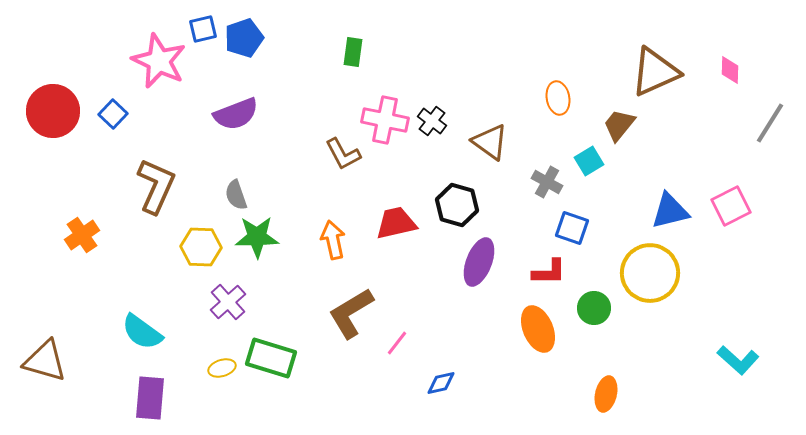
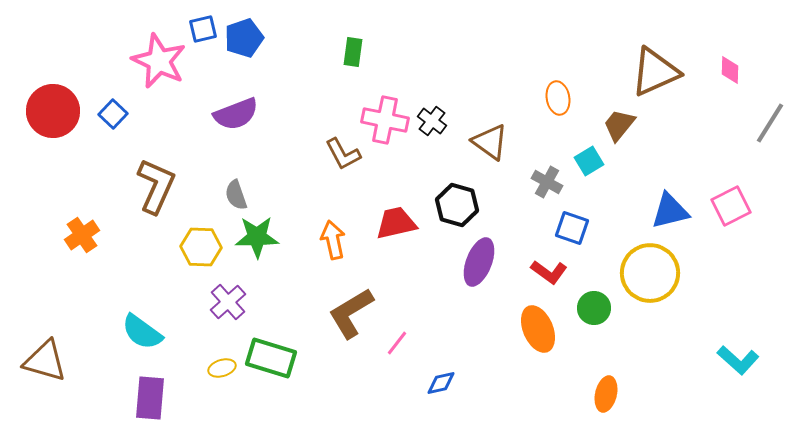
red L-shape at (549, 272): rotated 36 degrees clockwise
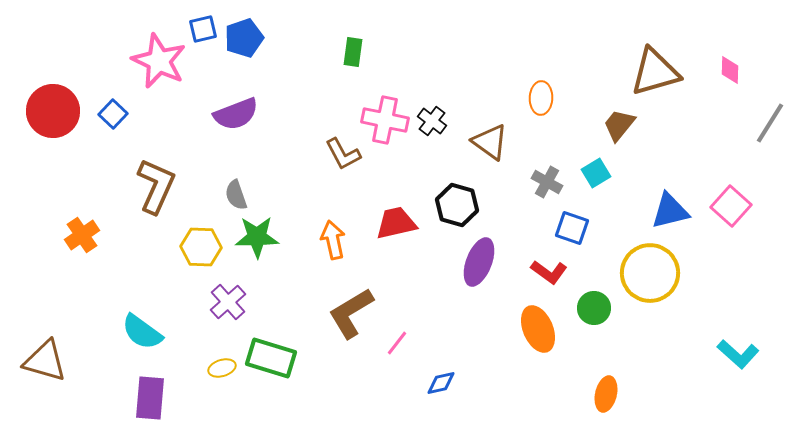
brown triangle at (655, 72): rotated 8 degrees clockwise
orange ellipse at (558, 98): moved 17 px left; rotated 12 degrees clockwise
cyan square at (589, 161): moved 7 px right, 12 px down
pink square at (731, 206): rotated 21 degrees counterclockwise
cyan L-shape at (738, 360): moved 6 px up
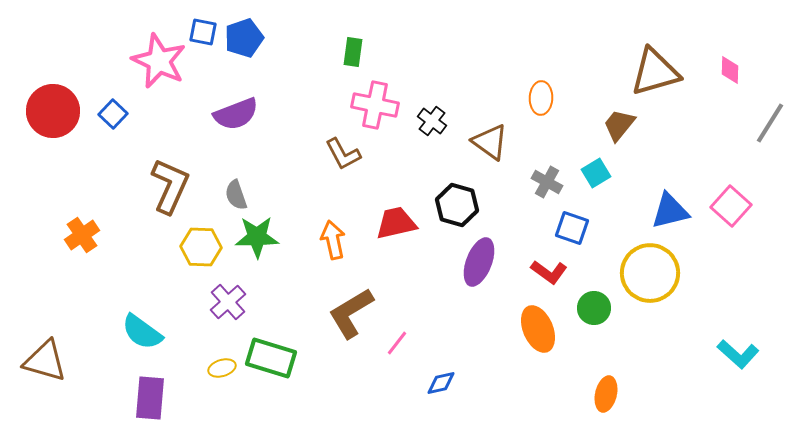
blue square at (203, 29): moved 3 px down; rotated 24 degrees clockwise
pink cross at (385, 120): moved 10 px left, 15 px up
brown L-shape at (156, 186): moved 14 px right
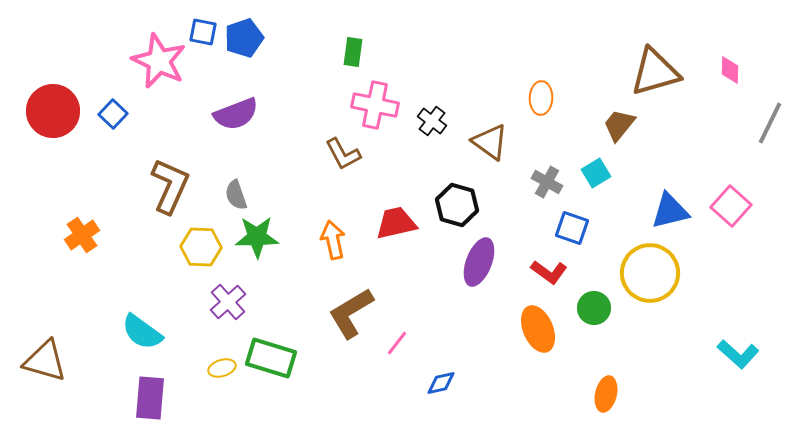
gray line at (770, 123): rotated 6 degrees counterclockwise
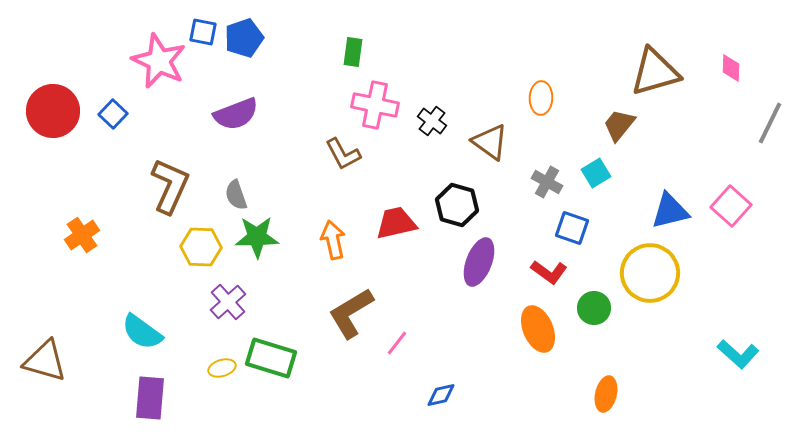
pink diamond at (730, 70): moved 1 px right, 2 px up
blue diamond at (441, 383): moved 12 px down
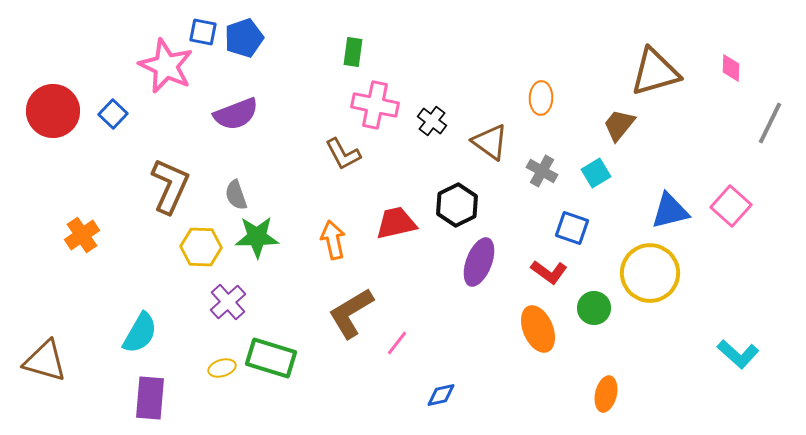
pink star at (159, 61): moved 7 px right, 5 px down
gray cross at (547, 182): moved 5 px left, 11 px up
black hexagon at (457, 205): rotated 18 degrees clockwise
cyan semicircle at (142, 332): moved 2 px left, 1 px down; rotated 96 degrees counterclockwise
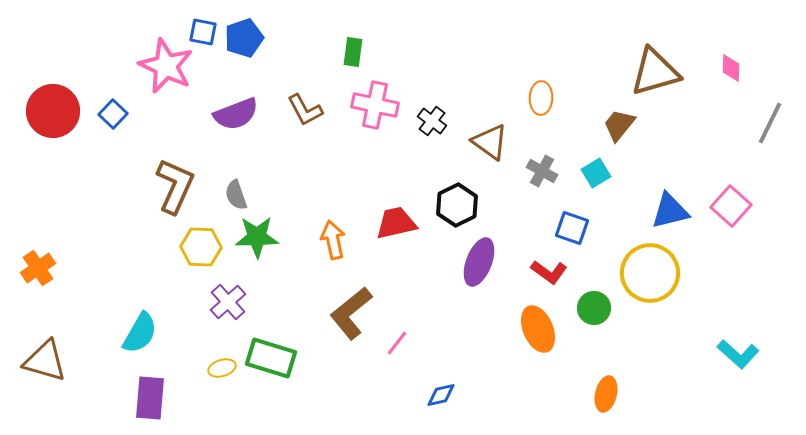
brown L-shape at (343, 154): moved 38 px left, 44 px up
brown L-shape at (170, 186): moved 5 px right
orange cross at (82, 235): moved 44 px left, 33 px down
brown L-shape at (351, 313): rotated 8 degrees counterclockwise
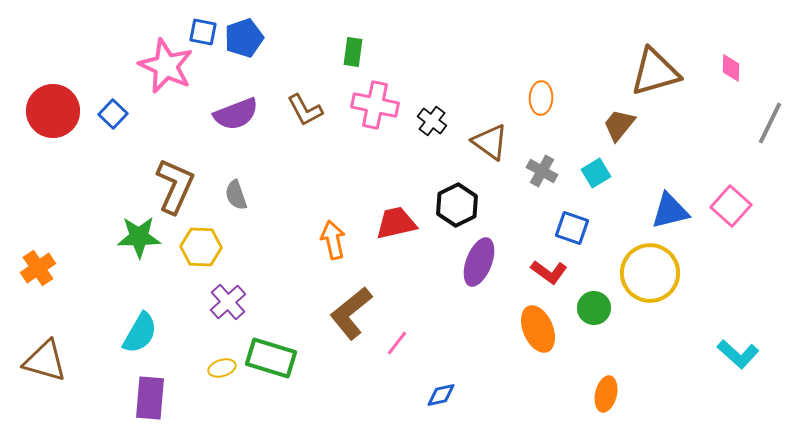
green star at (257, 237): moved 118 px left
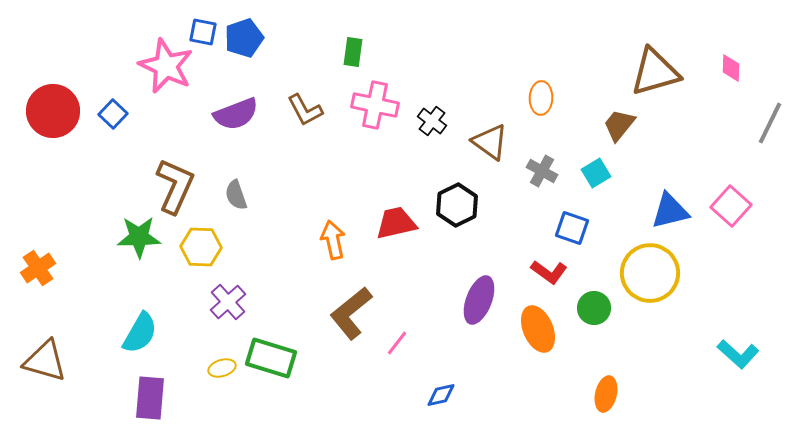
purple ellipse at (479, 262): moved 38 px down
